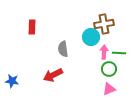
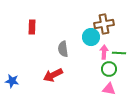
pink triangle: rotated 32 degrees clockwise
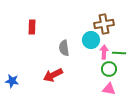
cyan circle: moved 3 px down
gray semicircle: moved 1 px right, 1 px up
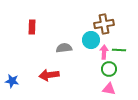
gray semicircle: rotated 91 degrees clockwise
green line: moved 3 px up
red arrow: moved 4 px left; rotated 18 degrees clockwise
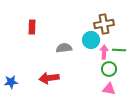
red arrow: moved 3 px down
blue star: moved 1 px left, 1 px down; rotated 16 degrees counterclockwise
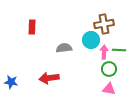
blue star: rotated 16 degrees clockwise
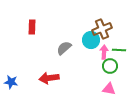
brown cross: moved 2 px left, 5 px down; rotated 12 degrees counterclockwise
gray semicircle: rotated 35 degrees counterclockwise
green circle: moved 1 px right, 3 px up
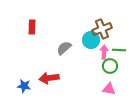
blue star: moved 13 px right, 4 px down
